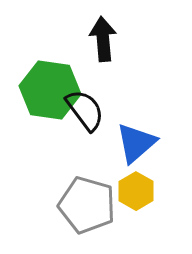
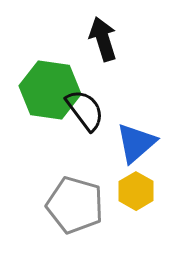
black arrow: rotated 12 degrees counterclockwise
gray pentagon: moved 12 px left
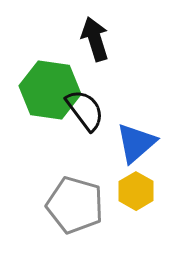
black arrow: moved 8 px left
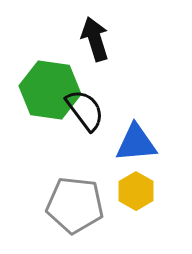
blue triangle: rotated 36 degrees clockwise
gray pentagon: rotated 10 degrees counterclockwise
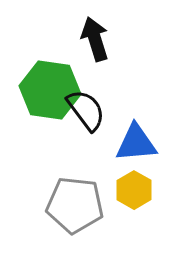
black semicircle: moved 1 px right
yellow hexagon: moved 2 px left, 1 px up
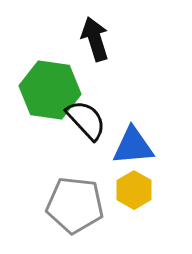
black semicircle: moved 10 px down; rotated 6 degrees counterclockwise
blue triangle: moved 3 px left, 3 px down
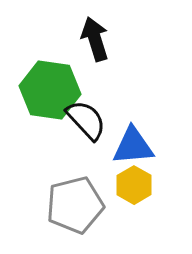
yellow hexagon: moved 5 px up
gray pentagon: rotated 20 degrees counterclockwise
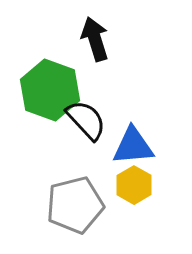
green hexagon: rotated 12 degrees clockwise
